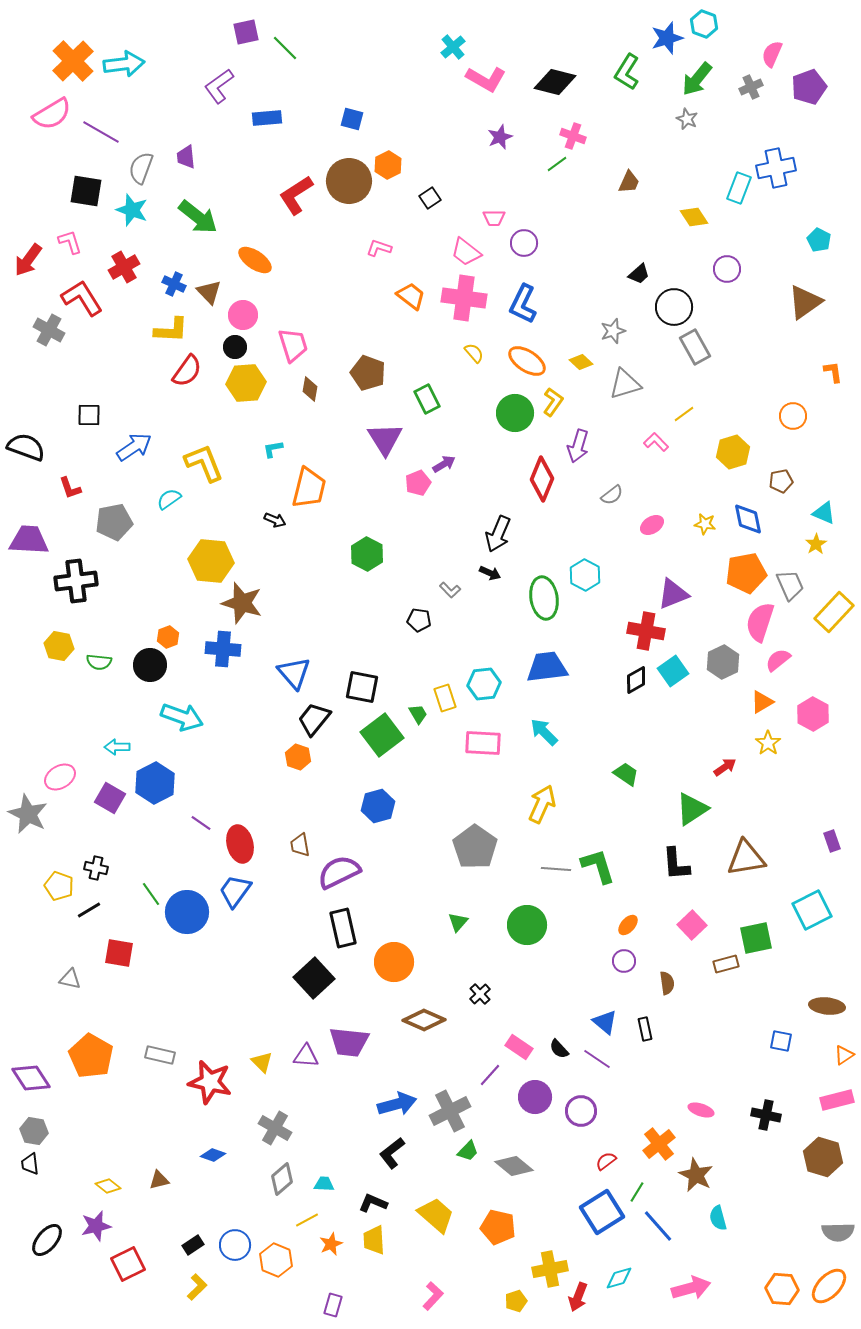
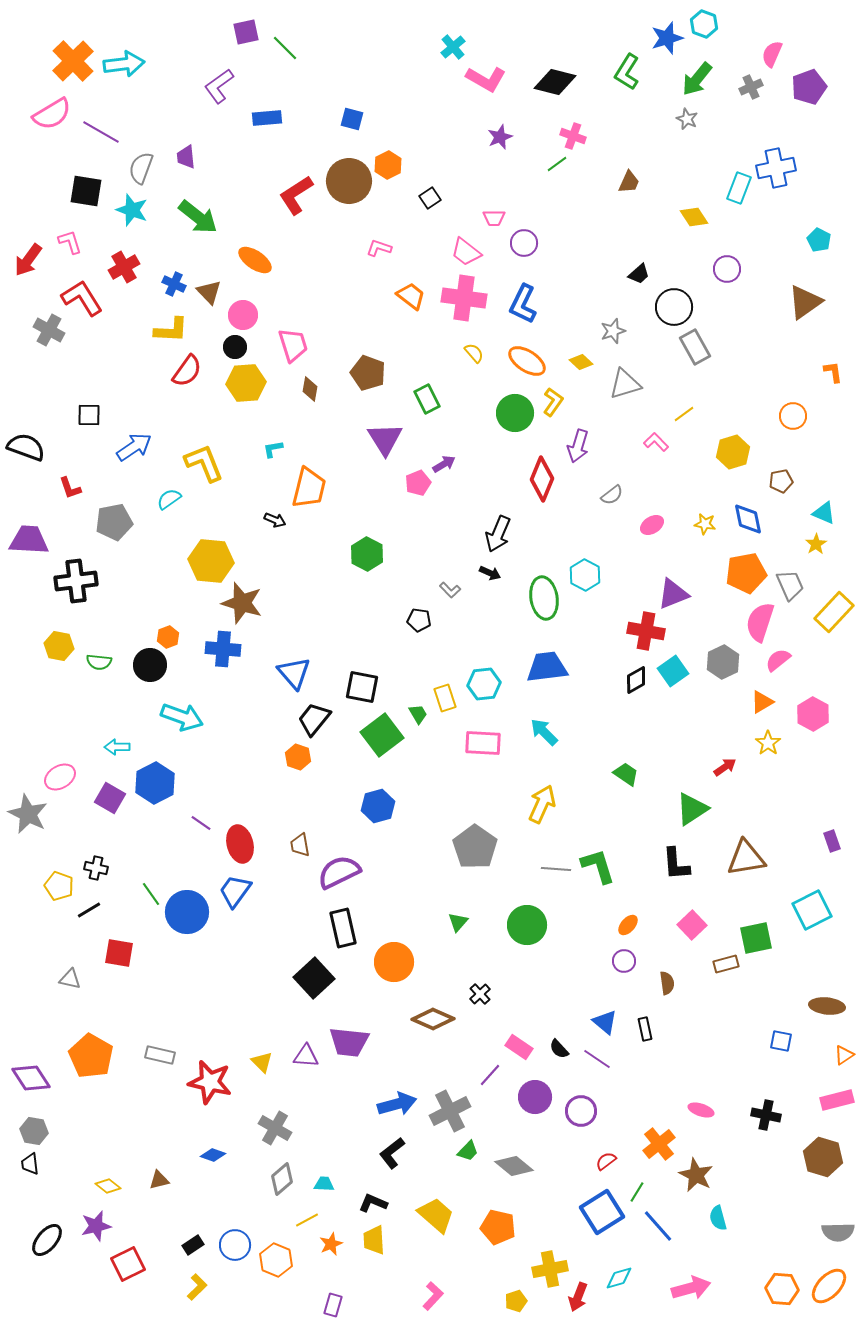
brown diamond at (424, 1020): moved 9 px right, 1 px up
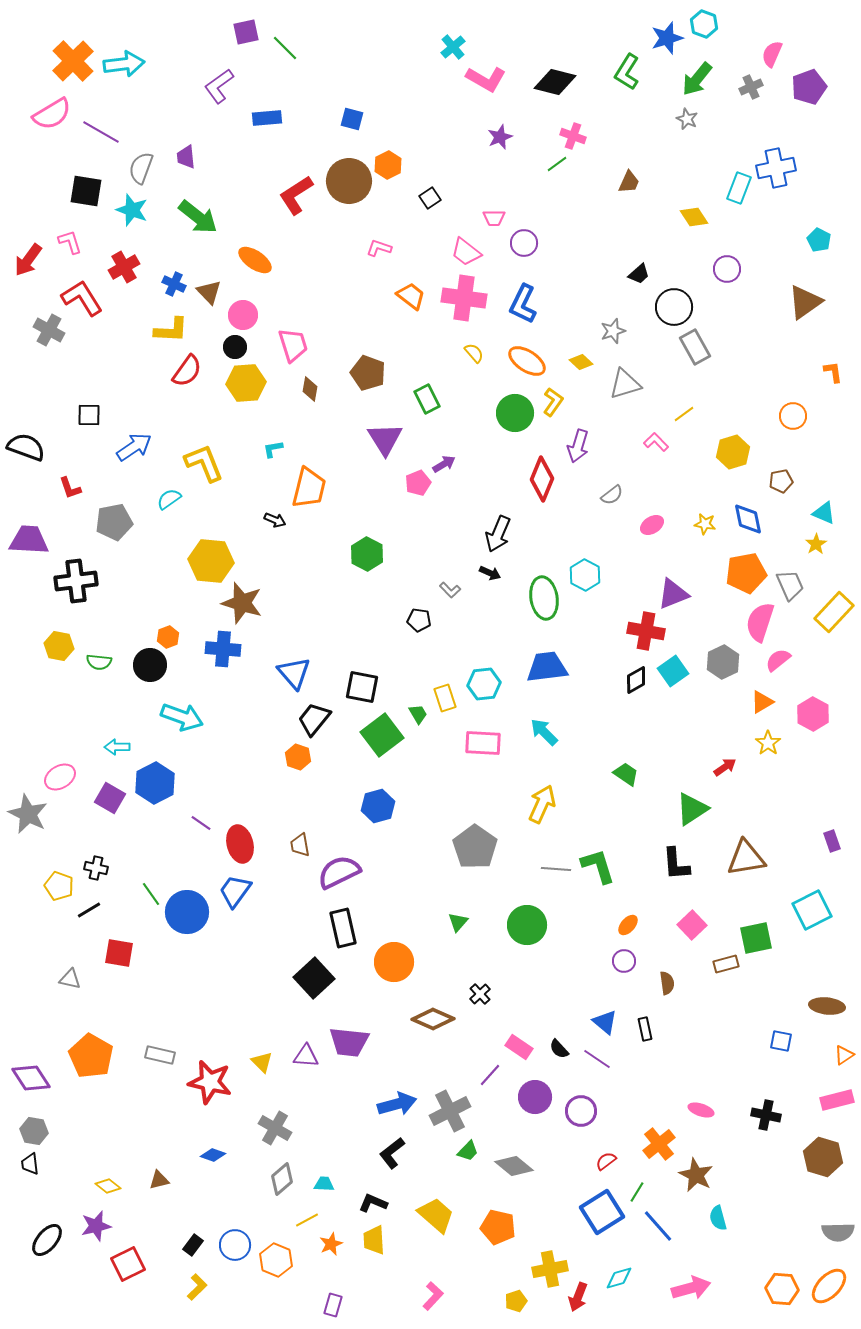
black rectangle at (193, 1245): rotated 20 degrees counterclockwise
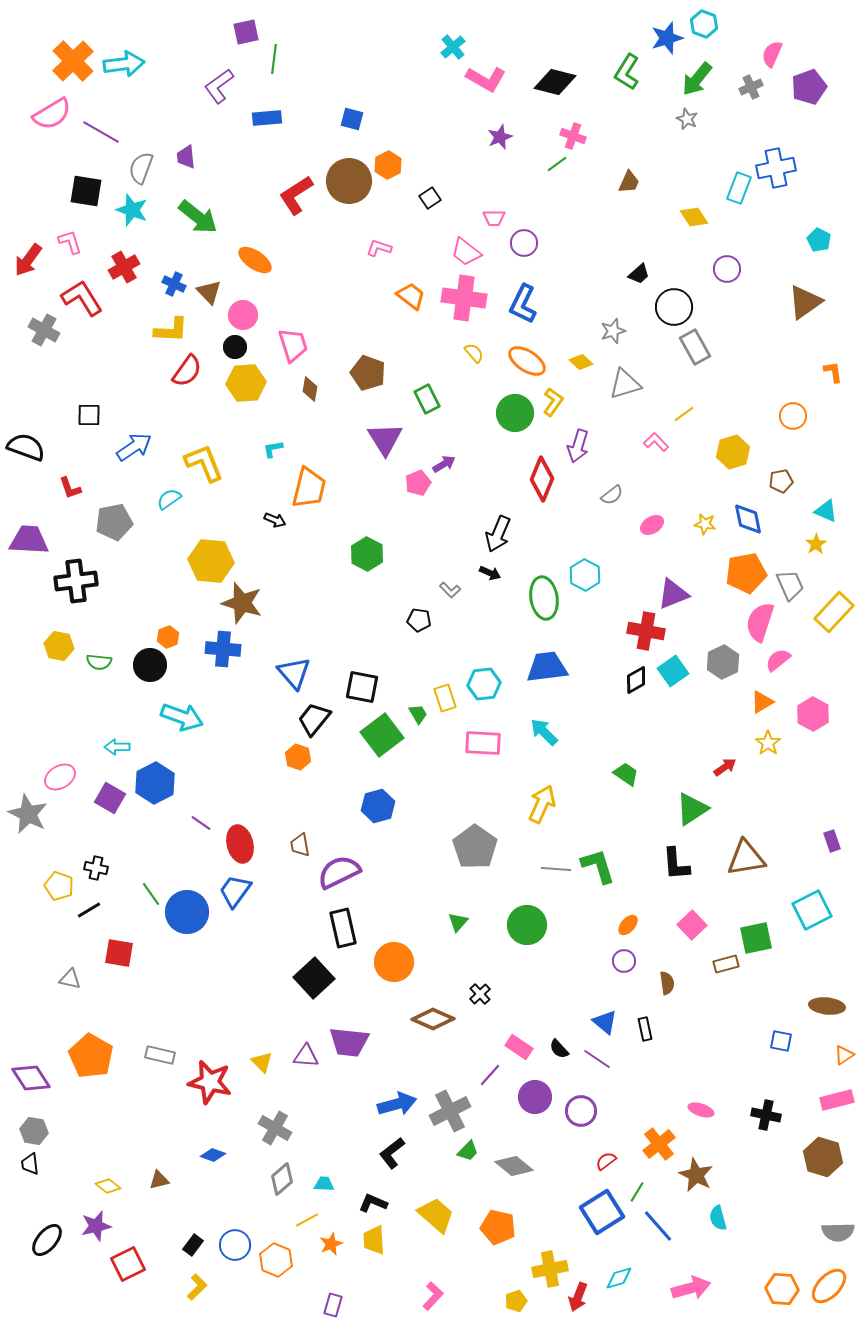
green line at (285, 48): moved 11 px left, 11 px down; rotated 52 degrees clockwise
gray cross at (49, 330): moved 5 px left
cyan triangle at (824, 513): moved 2 px right, 2 px up
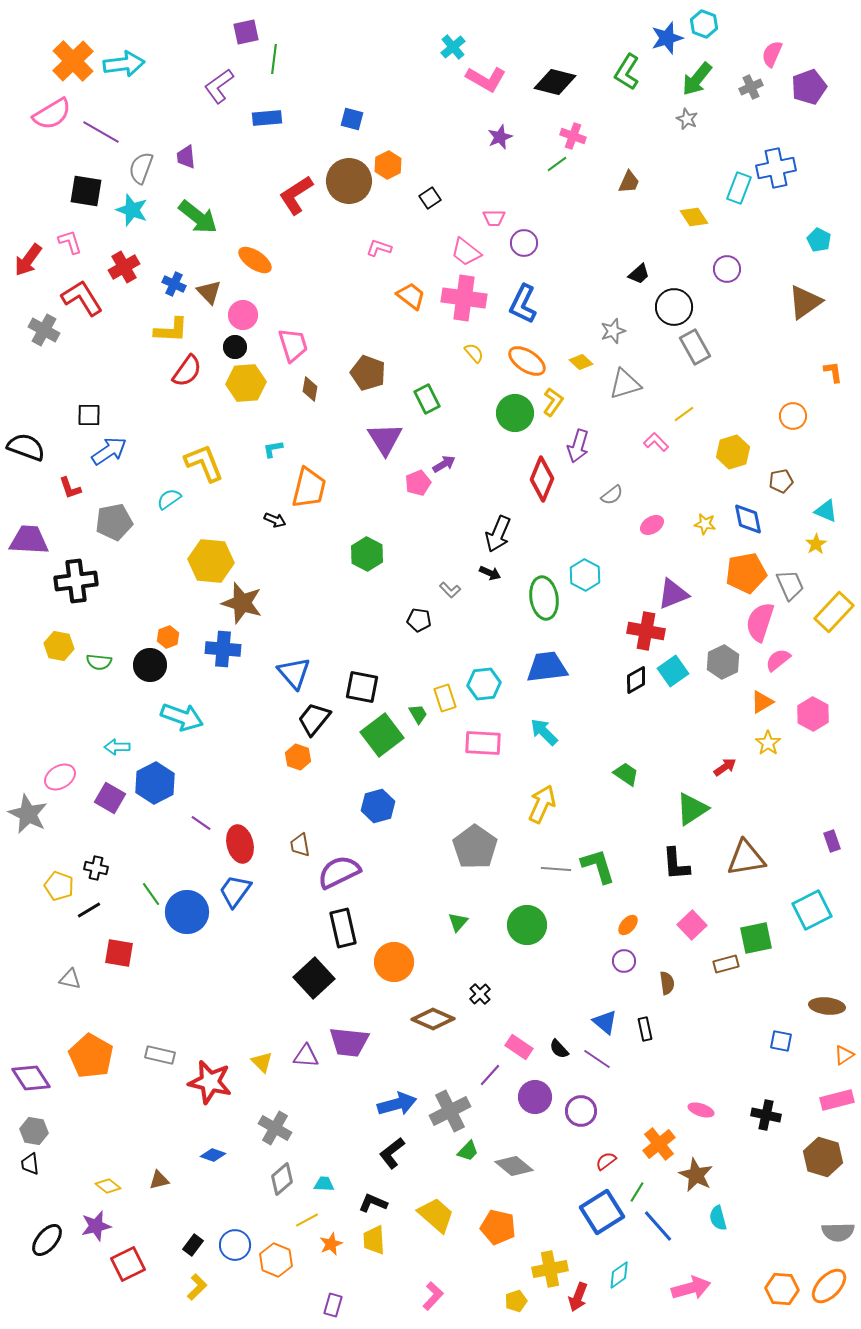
blue arrow at (134, 447): moved 25 px left, 4 px down
cyan diamond at (619, 1278): moved 3 px up; rotated 20 degrees counterclockwise
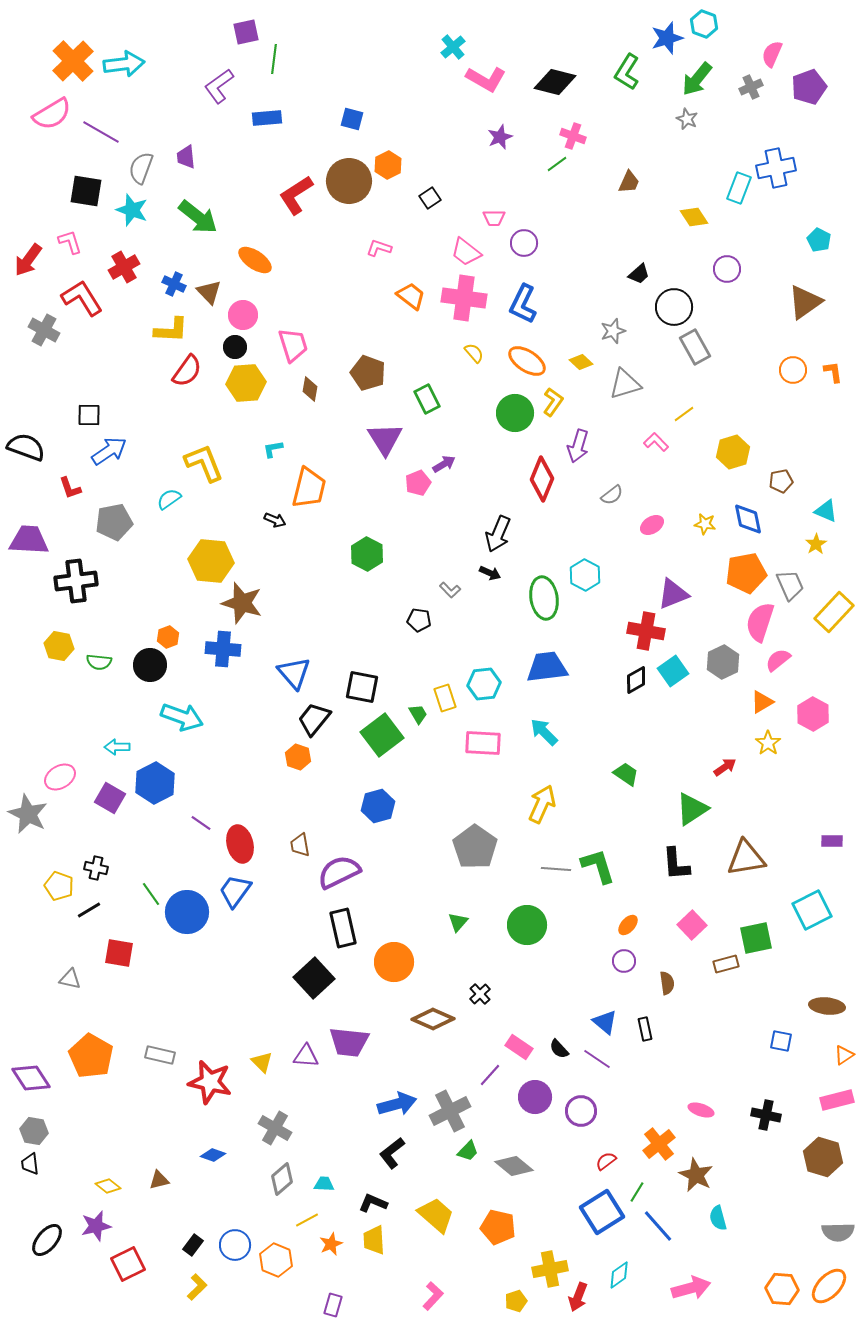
orange circle at (793, 416): moved 46 px up
purple rectangle at (832, 841): rotated 70 degrees counterclockwise
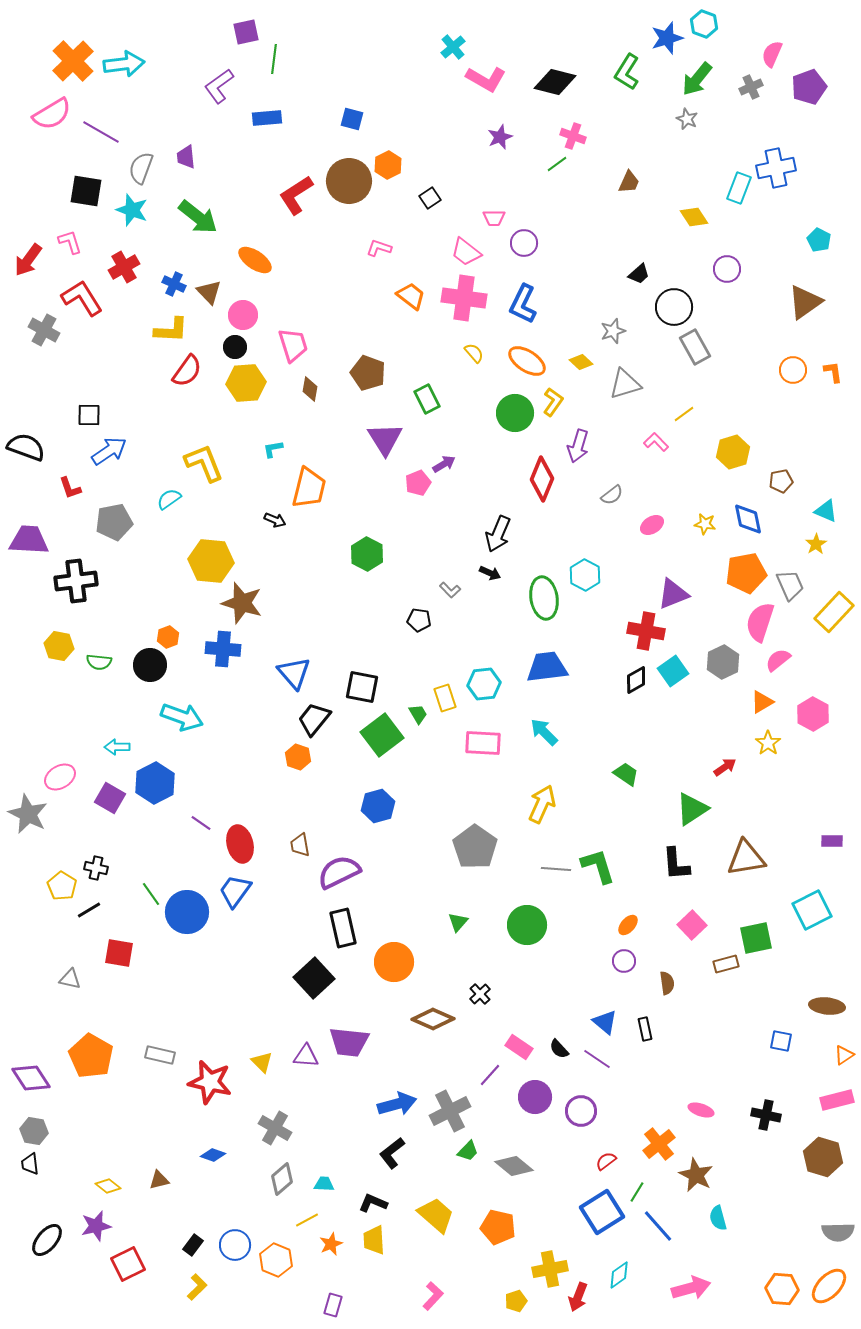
yellow pentagon at (59, 886): moved 3 px right; rotated 12 degrees clockwise
